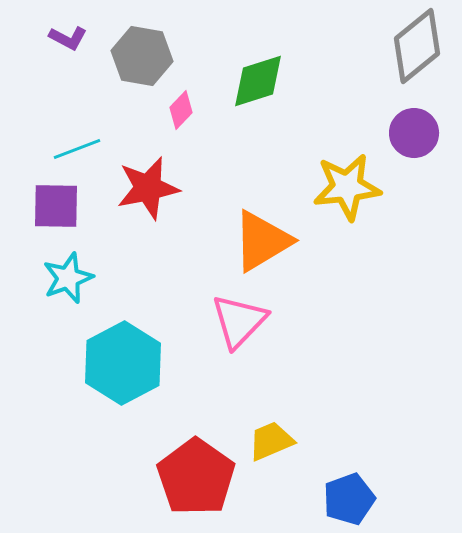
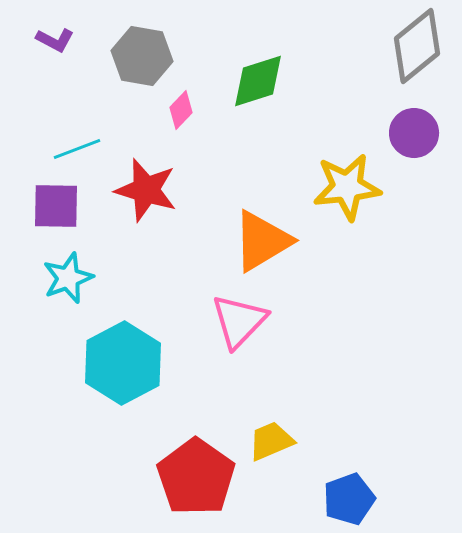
purple L-shape: moved 13 px left, 2 px down
red star: moved 2 px left, 2 px down; rotated 28 degrees clockwise
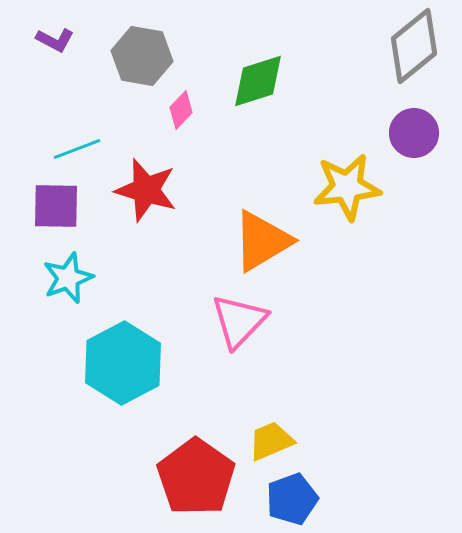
gray diamond: moved 3 px left
blue pentagon: moved 57 px left
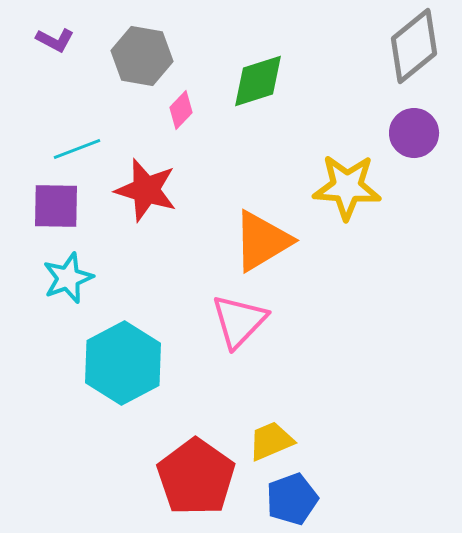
yellow star: rotated 10 degrees clockwise
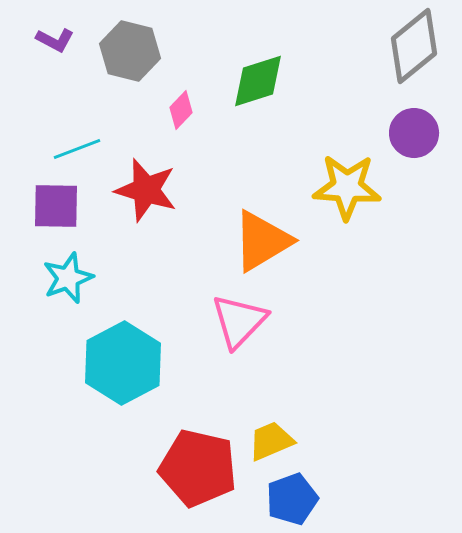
gray hexagon: moved 12 px left, 5 px up; rotated 4 degrees clockwise
red pentagon: moved 2 px right, 9 px up; rotated 22 degrees counterclockwise
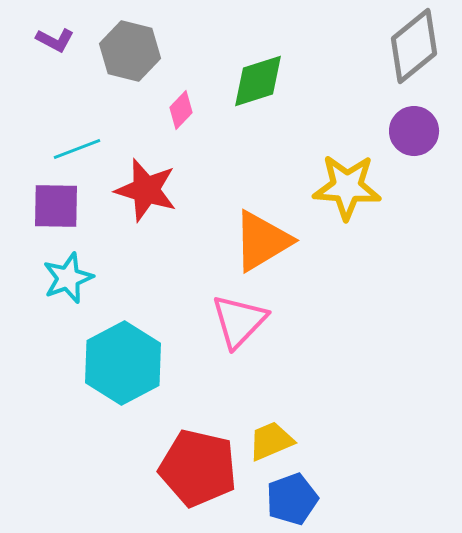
purple circle: moved 2 px up
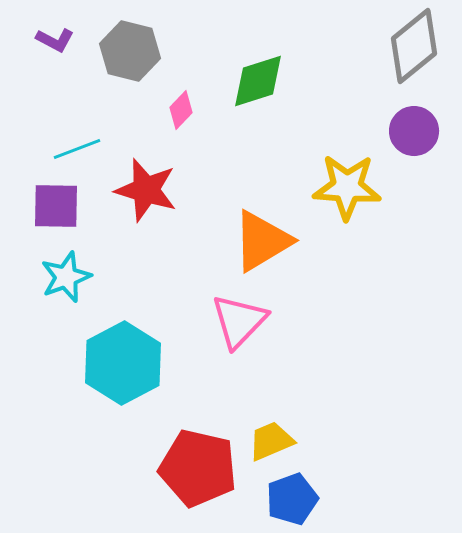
cyan star: moved 2 px left, 1 px up
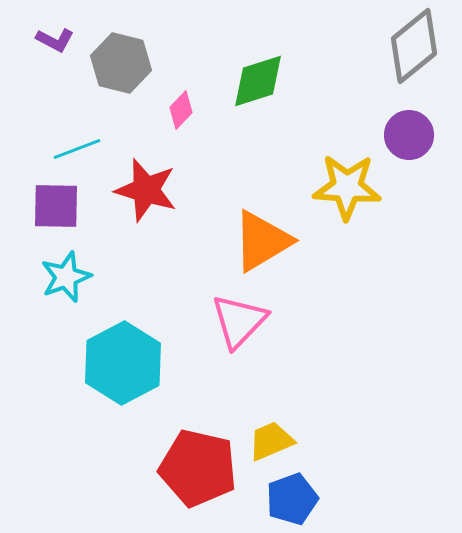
gray hexagon: moved 9 px left, 12 px down
purple circle: moved 5 px left, 4 px down
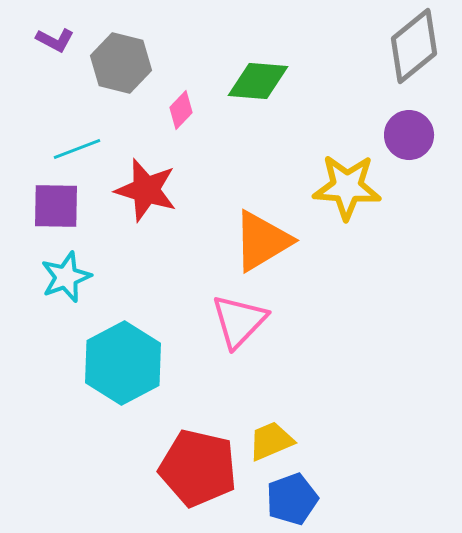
green diamond: rotated 22 degrees clockwise
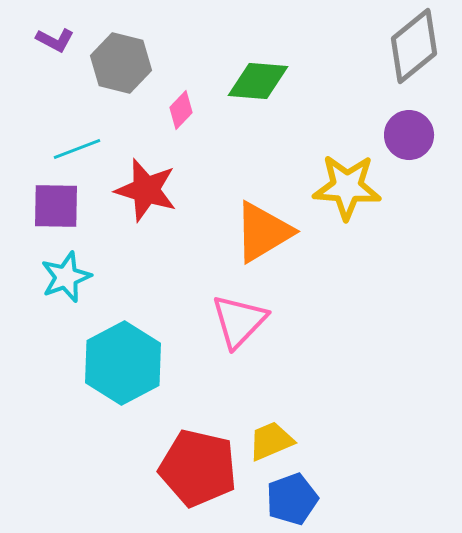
orange triangle: moved 1 px right, 9 px up
